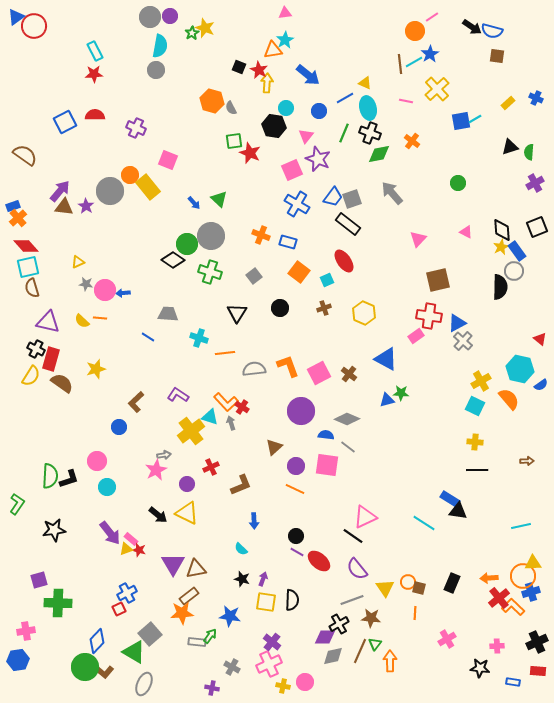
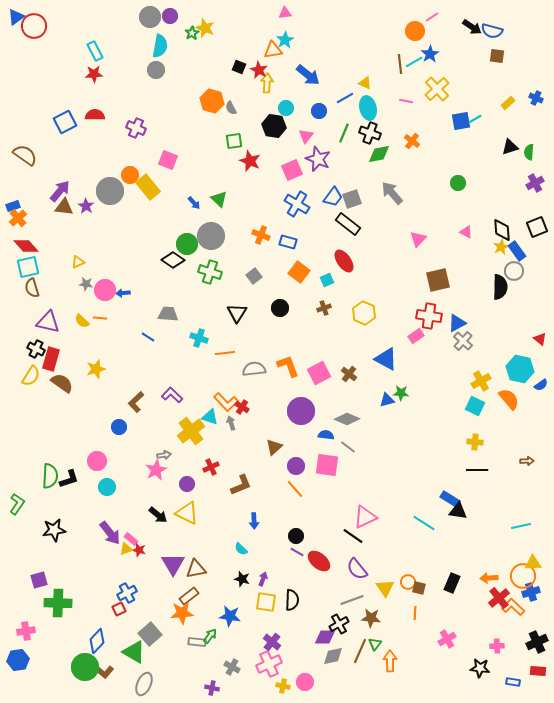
red star at (250, 153): moved 8 px down
purple L-shape at (178, 395): moved 6 px left; rotated 10 degrees clockwise
orange line at (295, 489): rotated 24 degrees clockwise
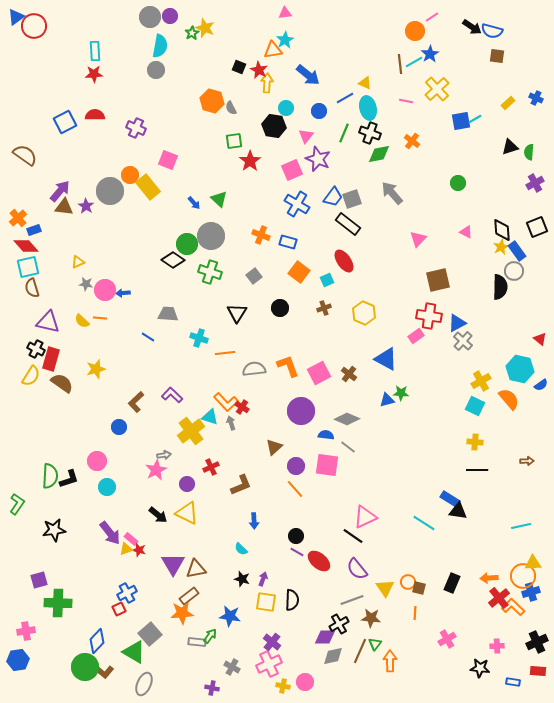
cyan rectangle at (95, 51): rotated 24 degrees clockwise
red star at (250, 161): rotated 15 degrees clockwise
blue rectangle at (13, 206): moved 21 px right, 24 px down
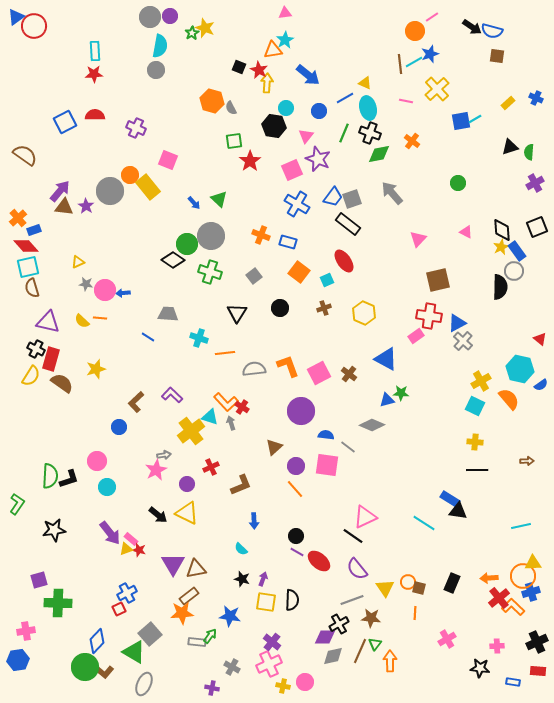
blue star at (430, 54): rotated 12 degrees clockwise
gray diamond at (347, 419): moved 25 px right, 6 px down
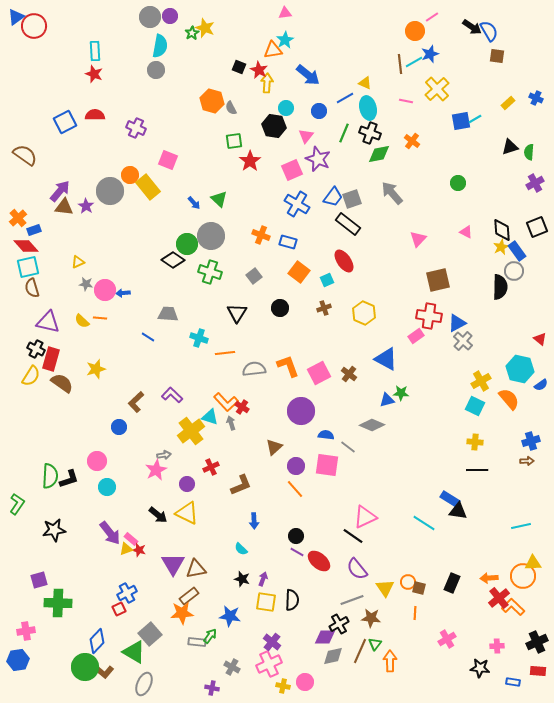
blue semicircle at (492, 31): moved 3 px left; rotated 135 degrees counterclockwise
red star at (94, 74): rotated 24 degrees clockwise
blue cross at (531, 592): moved 151 px up
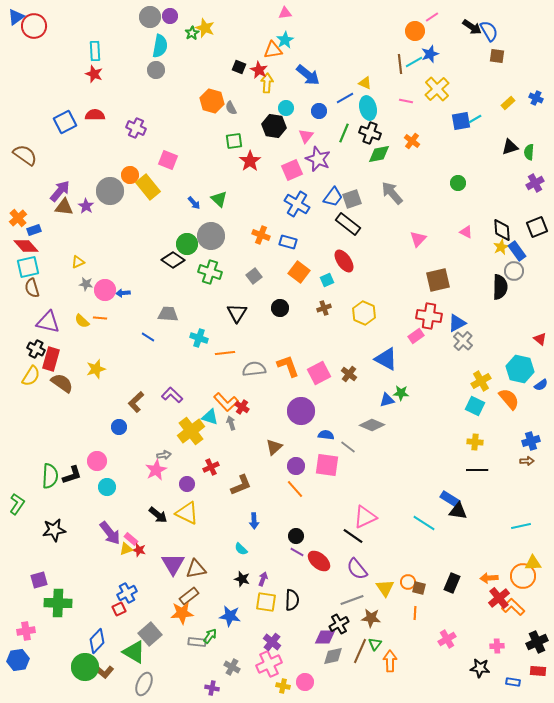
black L-shape at (69, 479): moved 3 px right, 4 px up
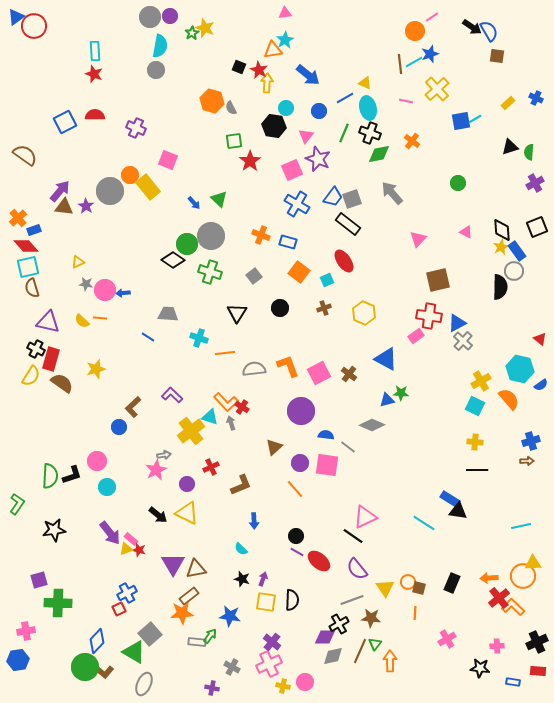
brown L-shape at (136, 402): moved 3 px left, 5 px down
purple circle at (296, 466): moved 4 px right, 3 px up
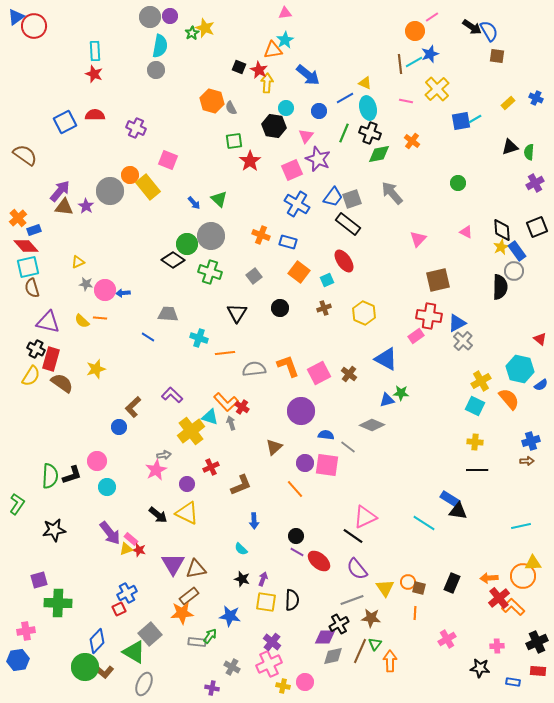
purple circle at (300, 463): moved 5 px right
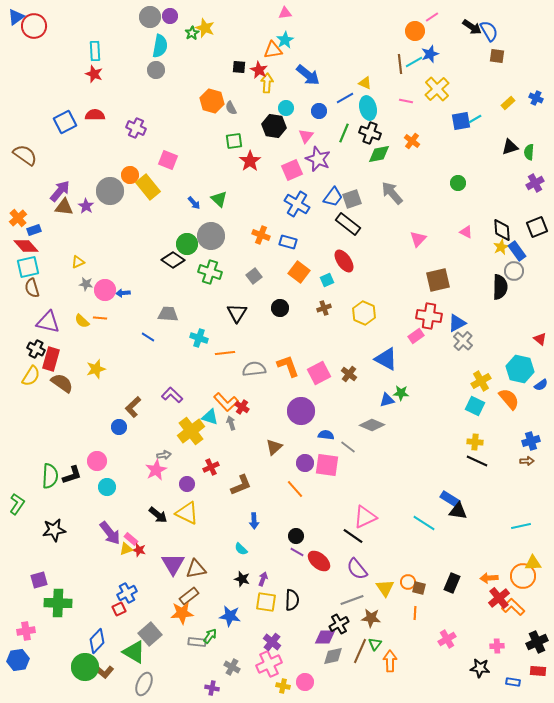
black square at (239, 67): rotated 16 degrees counterclockwise
black line at (477, 470): moved 9 px up; rotated 25 degrees clockwise
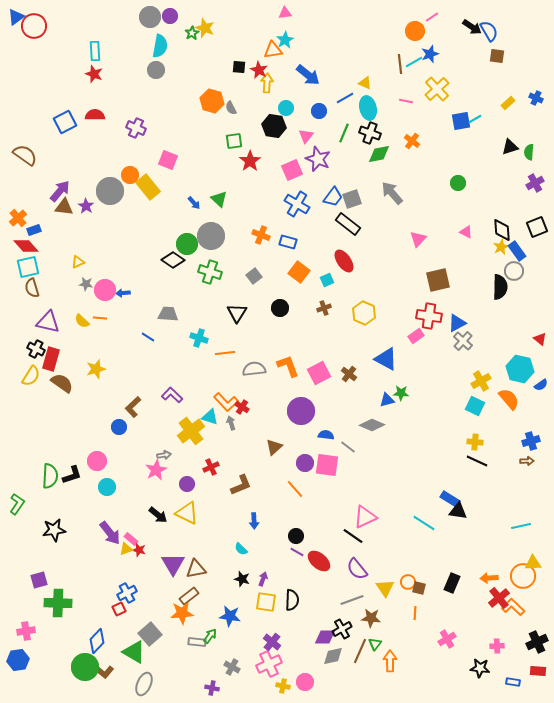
black cross at (339, 624): moved 3 px right, 5 px down
